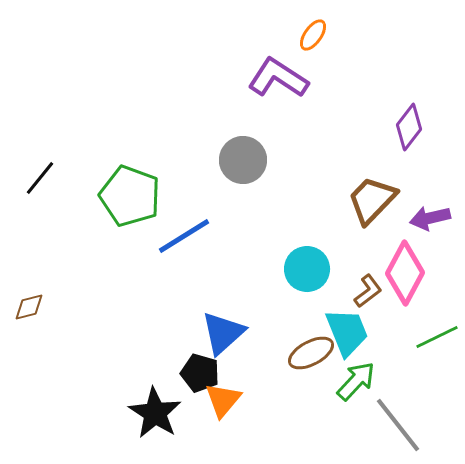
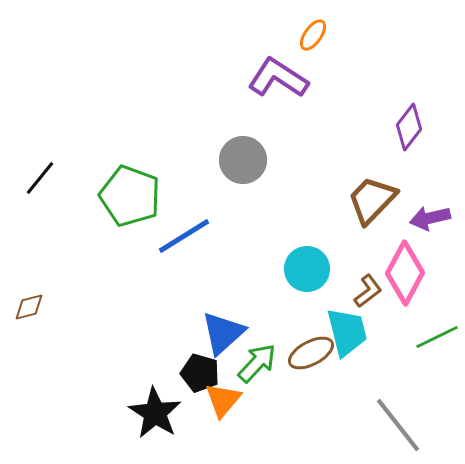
cyan trapezoid: rotated 8 degrees clockwise
green arrow: moved 99 px left, 18 px up
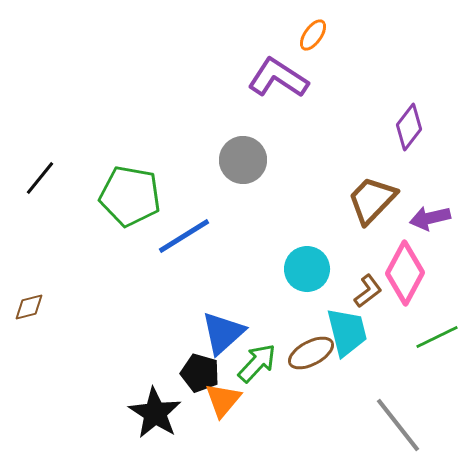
green pentagon: rotated 10 degrees counterclockwise
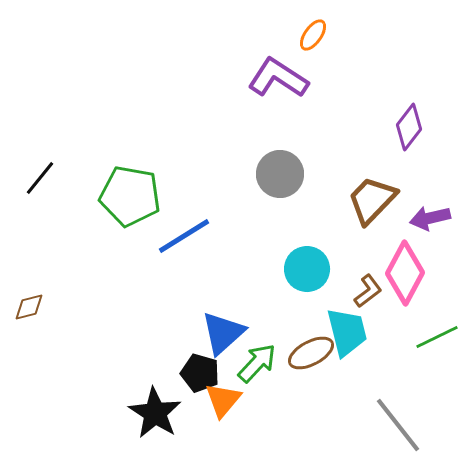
gray circle: moved 37 px right, 14 px down
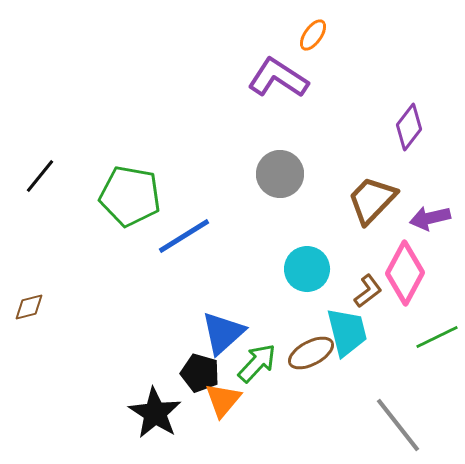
black line: moved 2 px up
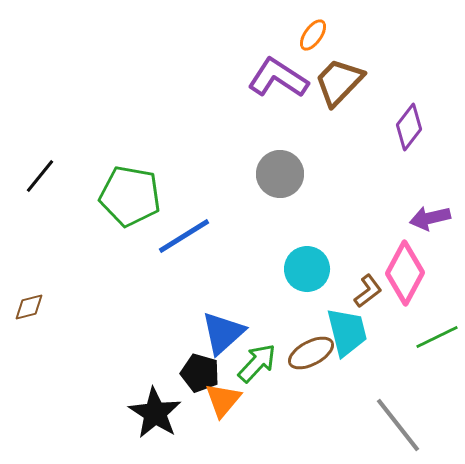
brown trapezoid: moved 33 px left, 118 px up
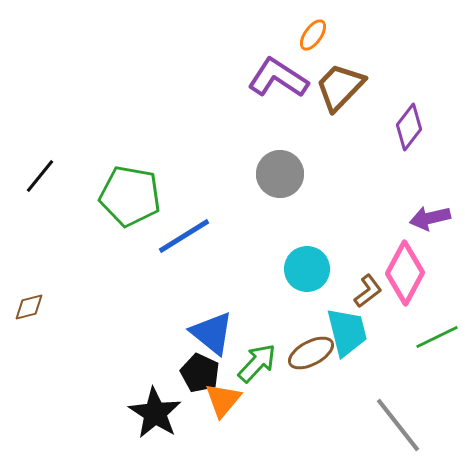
brown trapezoid: moved 1 px right, 5 px down
blue triangle: moved 11 px left; rotated 39 degrees counterclockwise
black pentagon: rotated 9 degrees clockwise
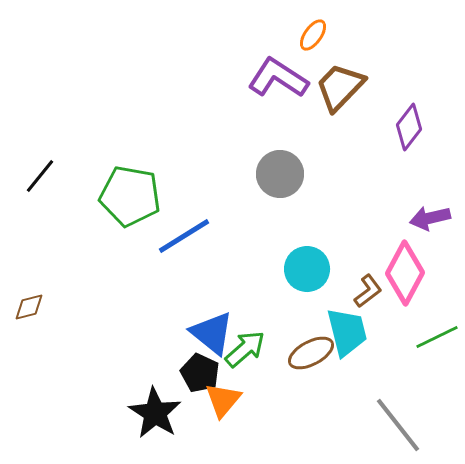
green arrow: moved 12 px left, 14 px up; rotated 6 degrees clockwise
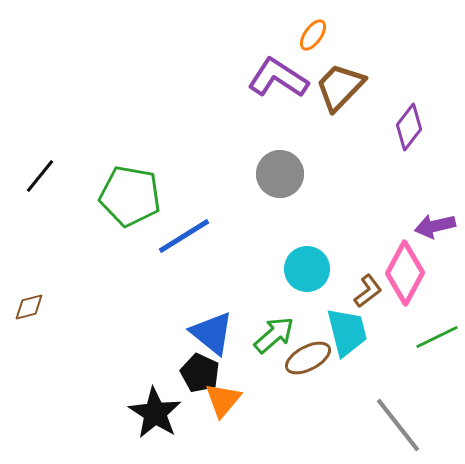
purple arrow: moved 5 px right, 8 px down
green arrow: moved 29 px right, 14 px up
brown ellipse: moved 3 px left, 5 px down
